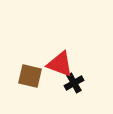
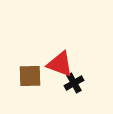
brown square: rotated 15 degrees counterclockwise
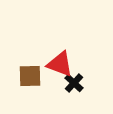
black cross: rotated 18 degrees counterclockwise
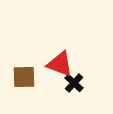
brown square: moved 6 px left, 1 px down
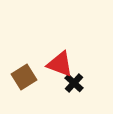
brown square: rotated 30 degrees counterclockwise
